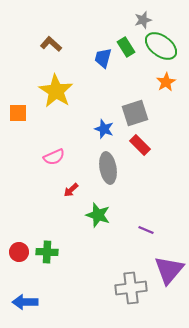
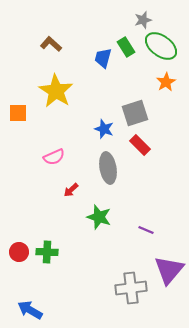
green star: moved 1 px right, 2 px down
blue arrow: moved 5 px right, 8 px down; rotated 30 degrees clockwise
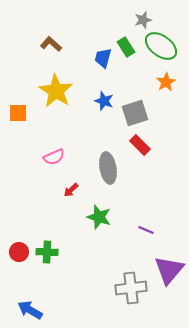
blue star: moved 28 px up
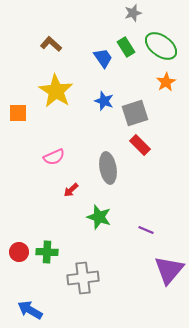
gray star: moved 10 px left, 7 px up
blue trapezoid: rotated 130 degrees clockwise
gray cross: moved 48 px left, 10 px up
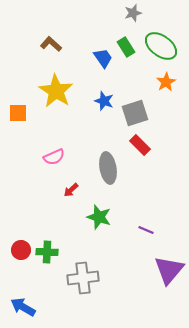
red circle: moved 2 px right, 2 px up
blue arrow: moved 7 px left, 3 px up
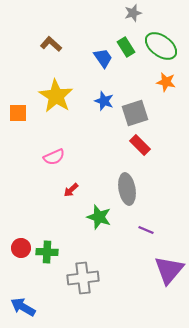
orange star: rotated 30 degrees counterclockwise
yellow star: moved 5 px down
gray ellipse: moved 19 px right, 21 px down
red circle: moved 2 px up
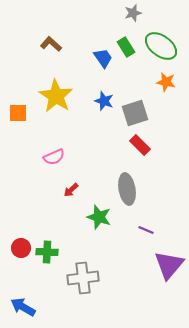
purple triangle: moved 5 px up
